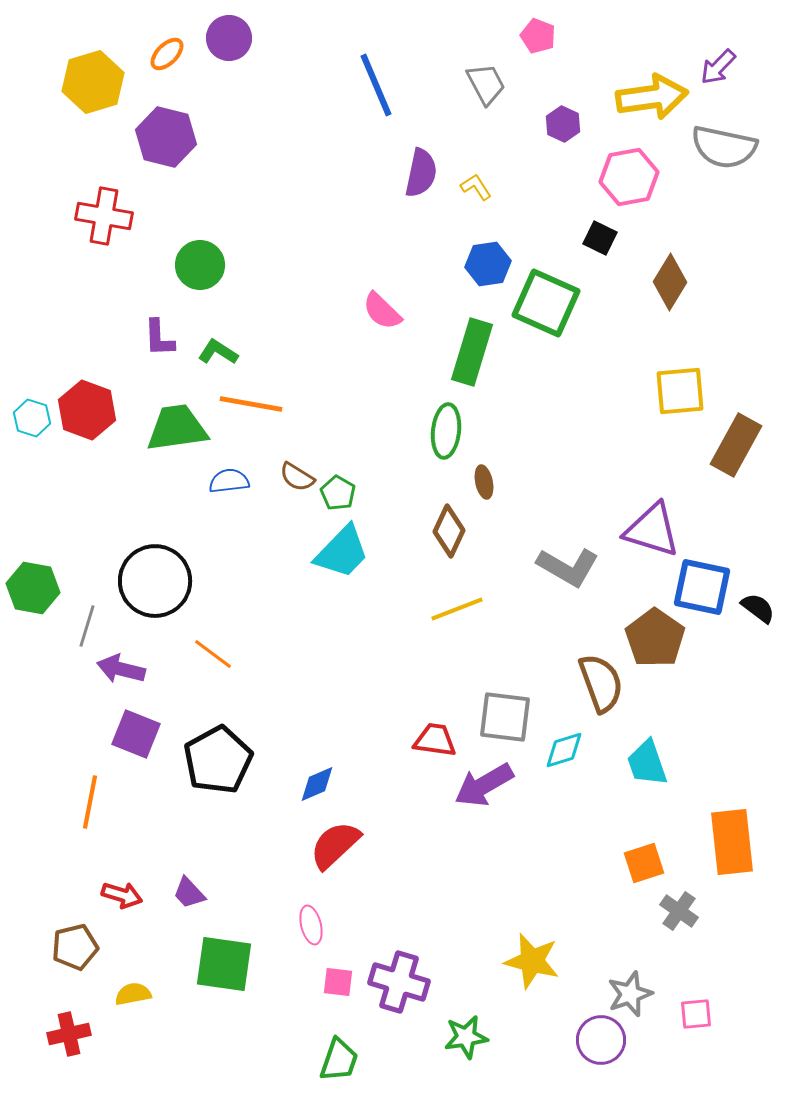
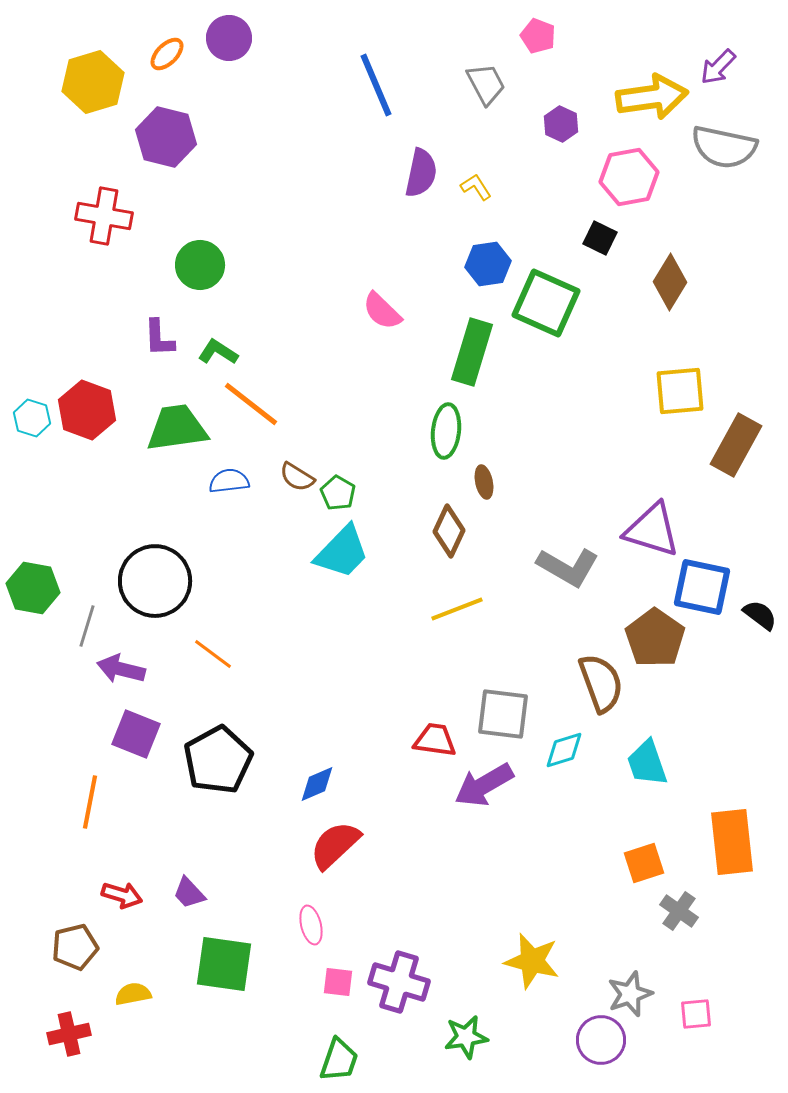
purple hexagon at (563, 124): moved 2 px left
orange line at (251, 404): rotated 28 degrees clockwise
black semicircle at (758, 608): moved 2 px right, 7 px down
gray square at (505, 717): moved 2 px left, 3 px up
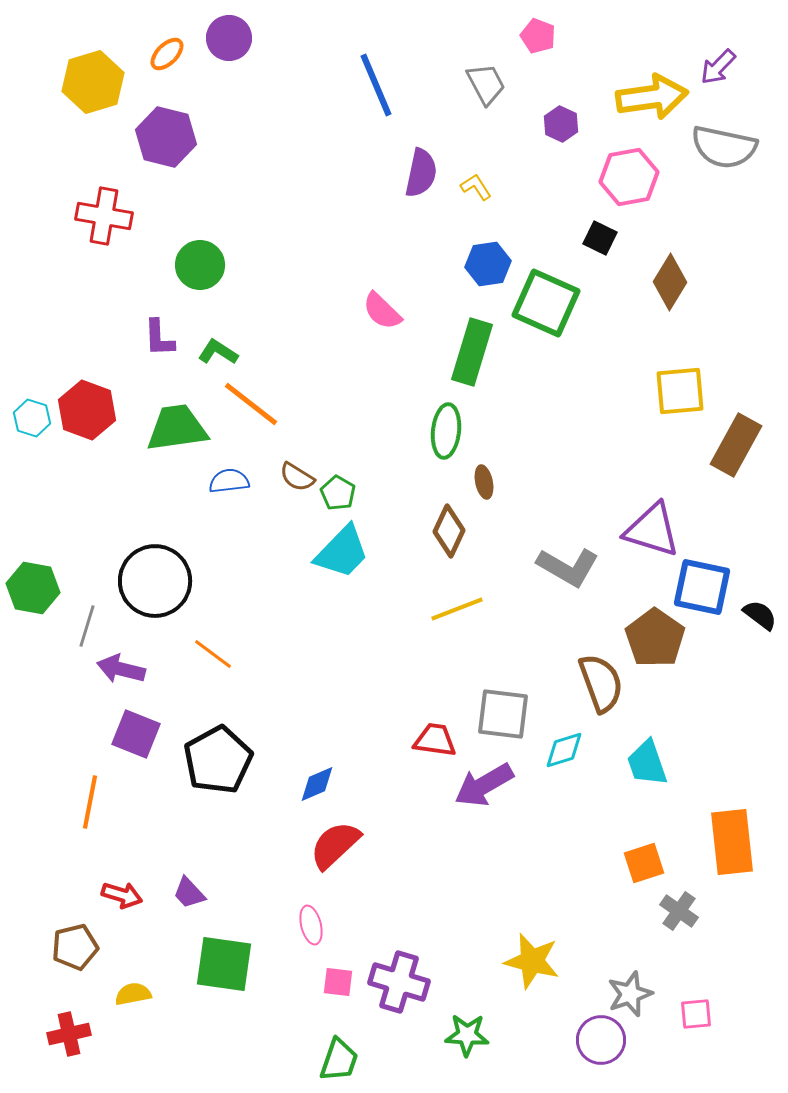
green star at (466, 1037): moved 1 px right, 2 px up; rotated 12 degrees clockwise
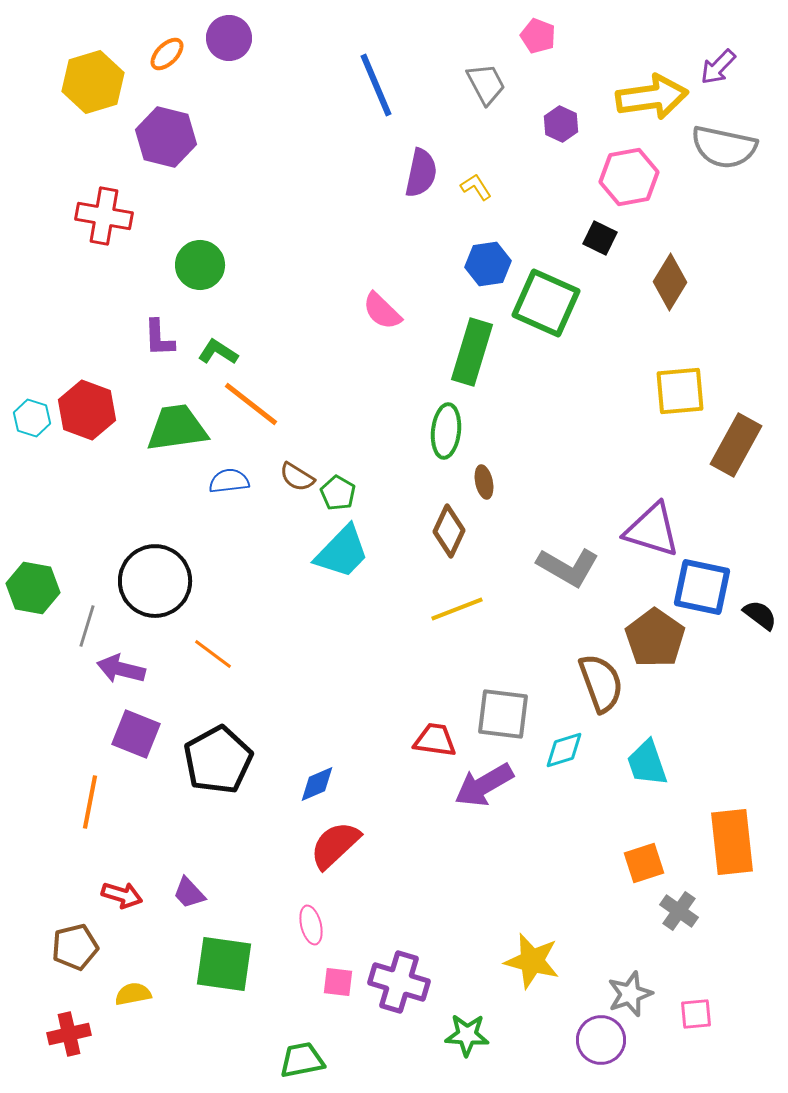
green trapezoid at (339, 1060): moved 37 px left; rotated 120 degrees counterclockwise
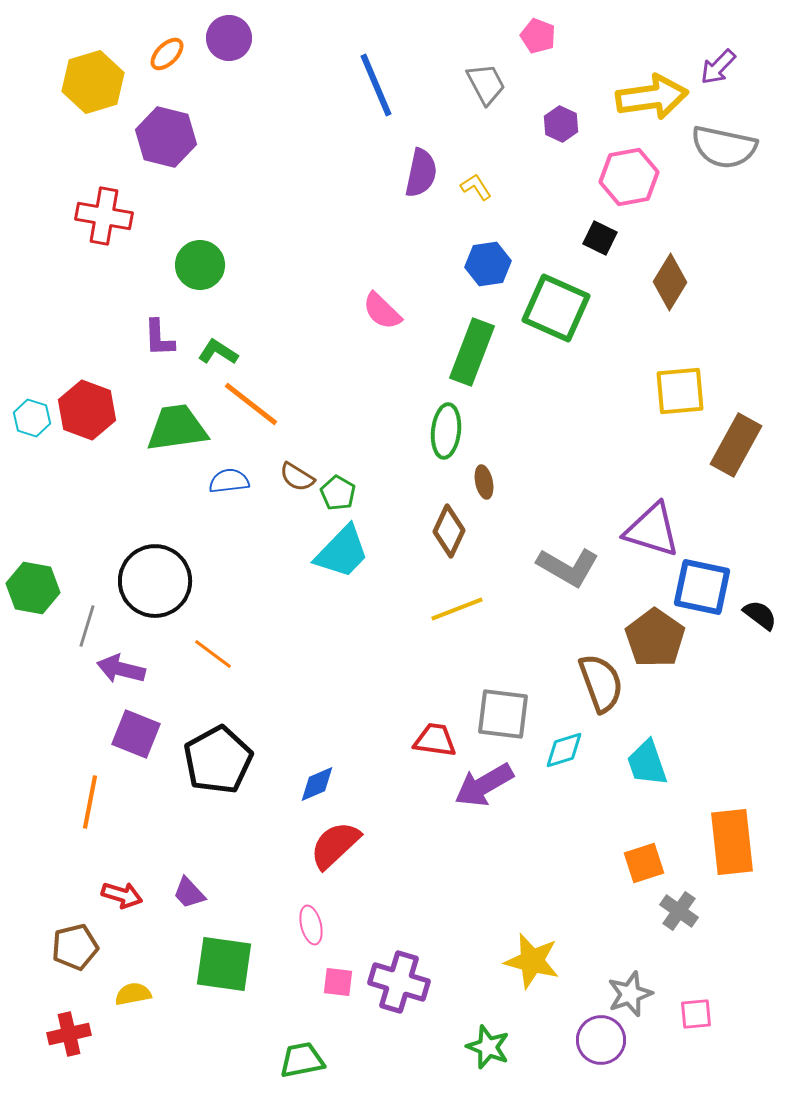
green square at (546, 303): moved 10 px right, 5 px down
green rectangle at (472, 352): rotated 4 degrees clockwise
green star at (467, 1035): moved 21 px right, 12 px down; rotated 18 degrees clockwise
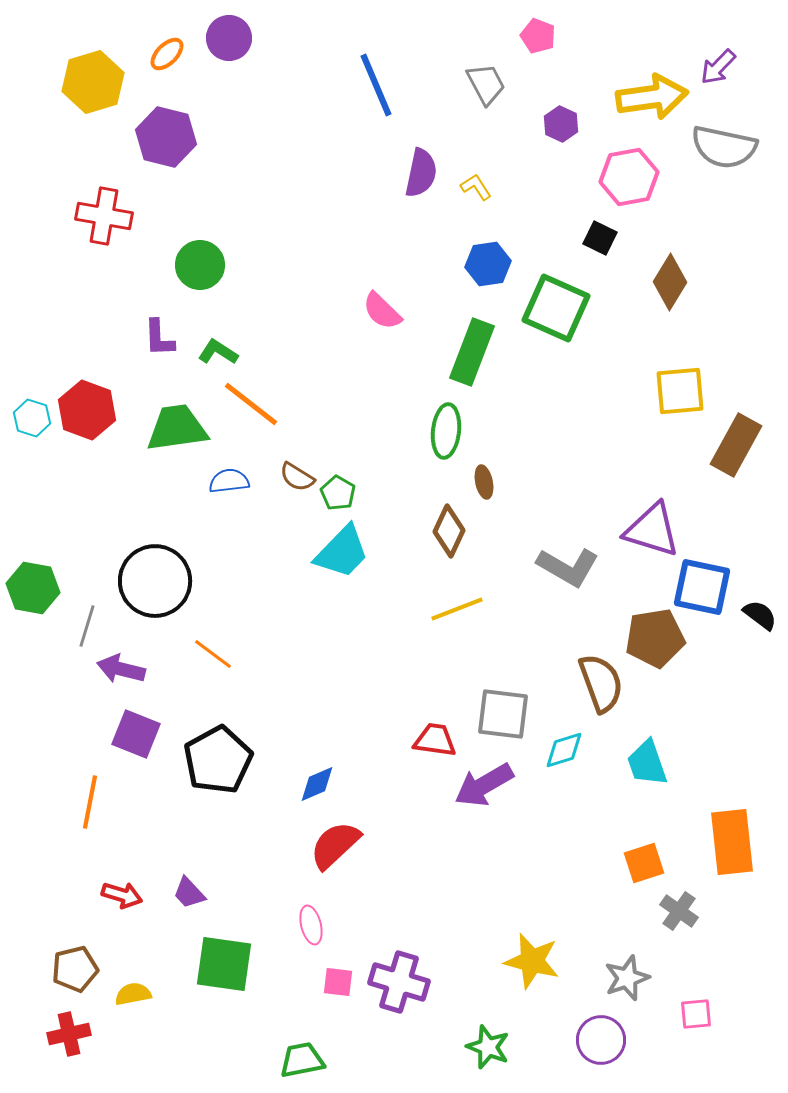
brown pentagon at (655, 638): rotated 28 degrees clockwise
brown pentagon at (75, 947): moved 22 px down
gray star at (630, 994): moved 3 px left, 16 px up
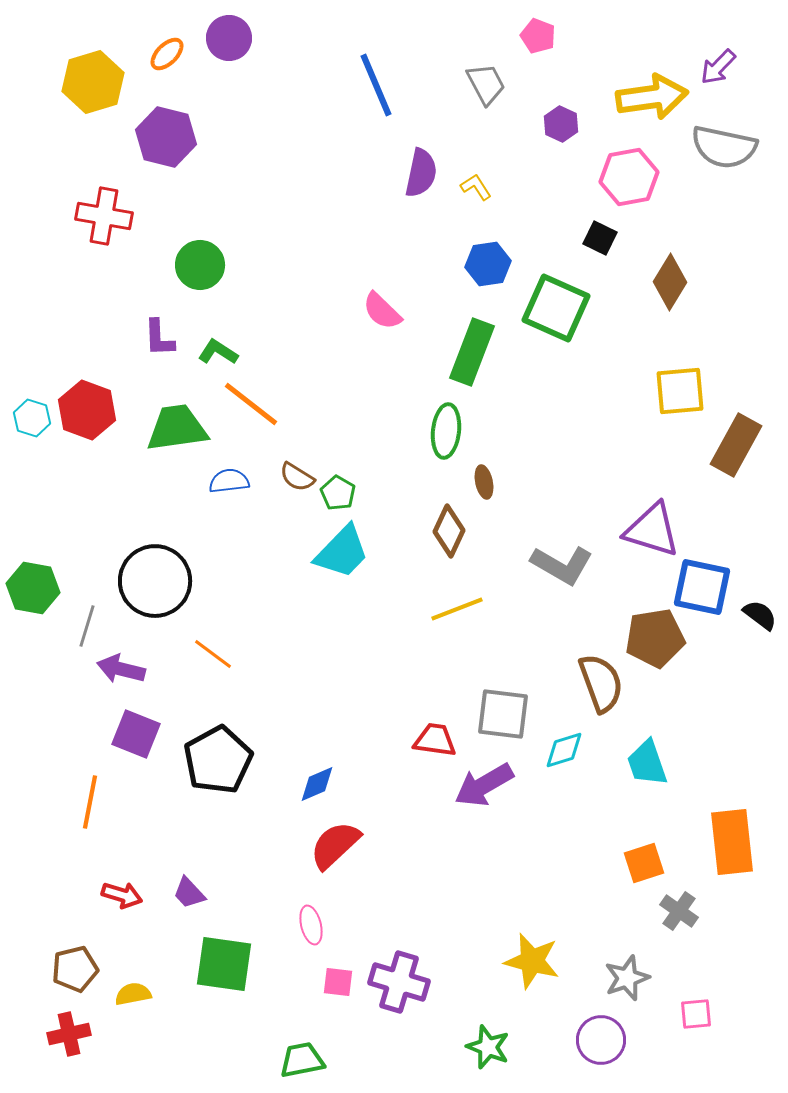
gray L-shape at (568, 567): moved 6 px left, 2 px up
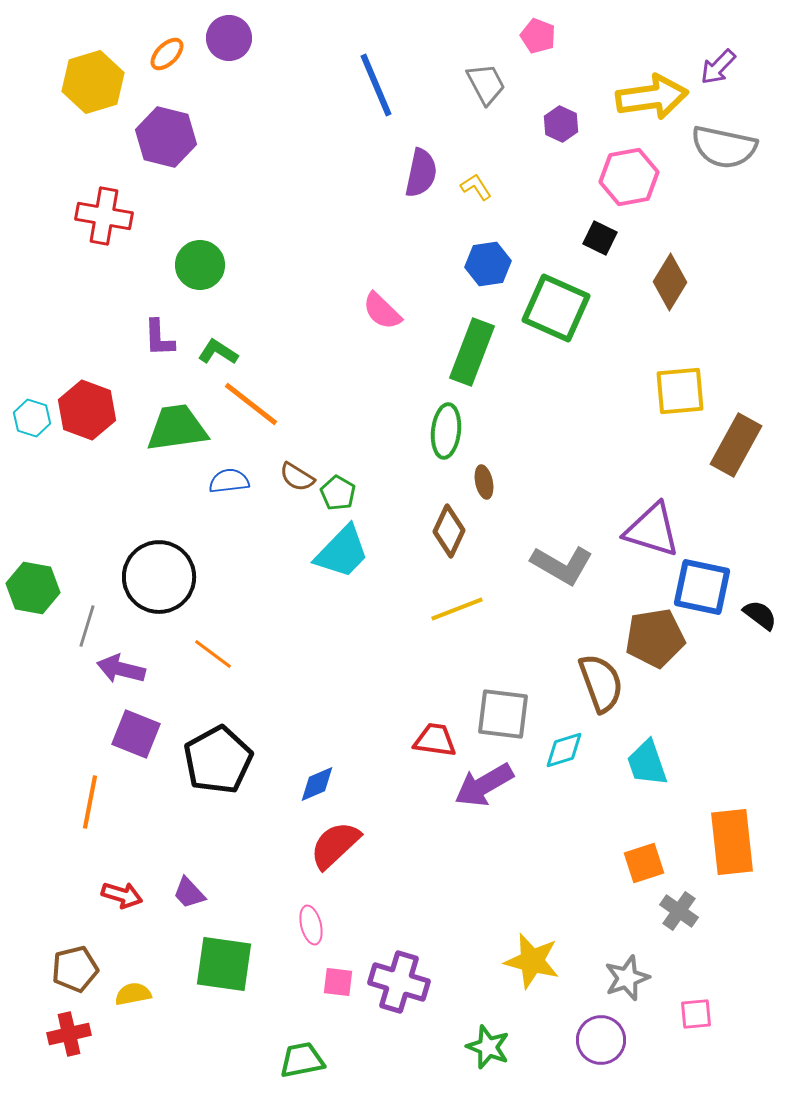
black circle at (155, 581): moved 4 px right, 4 px up
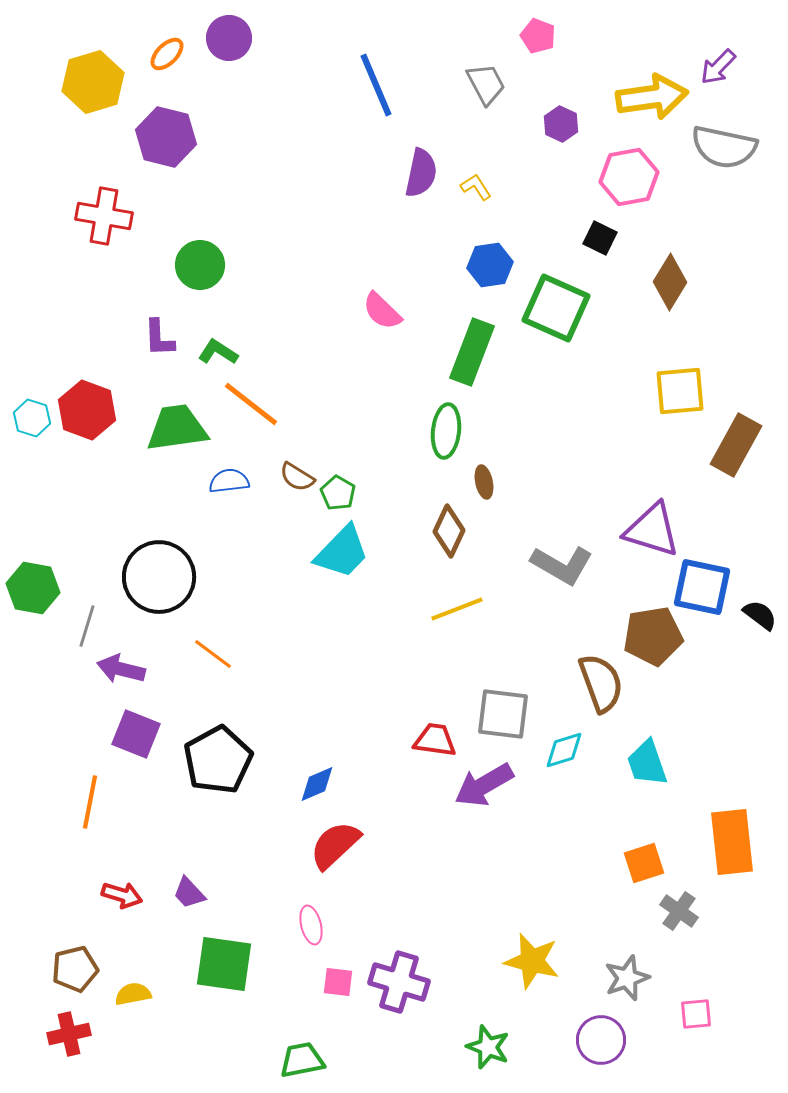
blue hexagon at (488, 264): moved 2 px right, 1 px down
brown pentagon at (655, 638): moved 2 px left, 2 px up
